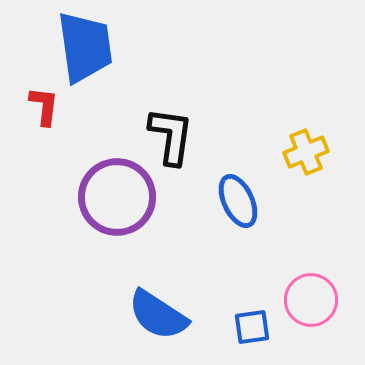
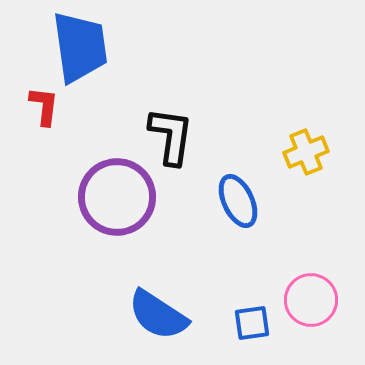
blue trapezoid: moved 5 px left
blue square: moved 4 px up
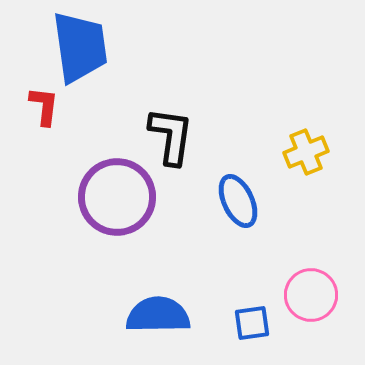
pink circle: moved 5 px up
blue semicircle: rotated 146 degrees clockwise
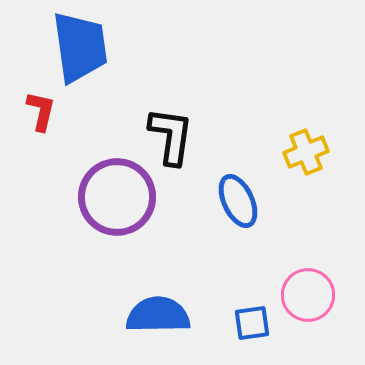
red L-shape: moved 3 px left, 5 px down; rotated 6 degrees clockwise
pink circle: moved 3 px left
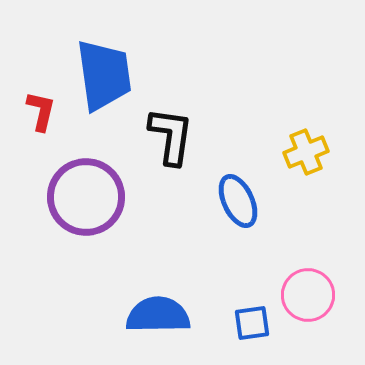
blue trapezoid: moved 24 px right, 28 px down
purple circle: moved 31 px left
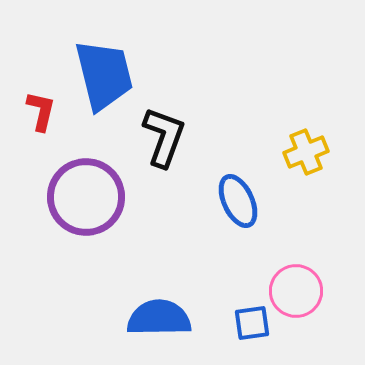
blue trapezoid: rotated 6 degrees counterclockwise
black L-shape: moved 7 px left, 1 px down; rotated 12 degrees clockwise
pink circle: moved 12 px left, 4 px up
blue semicircle: moved 1 px right, 3 px down
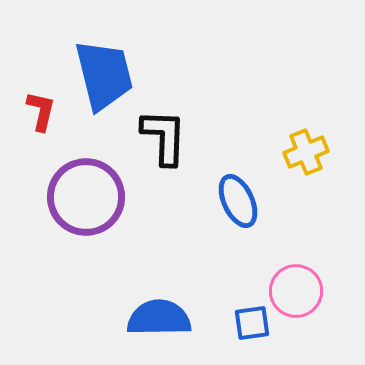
black L-shape: rotated 18 degrees counterclockwise
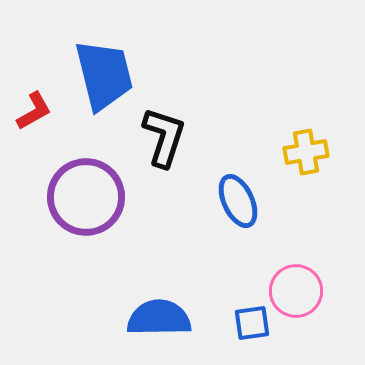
red L-shape: moved 7 px left; rotated 48 degrees clockwise
black L-shape: rotated 16 degrees clockwise
yellow cross: rotated 12 degrees clockwise
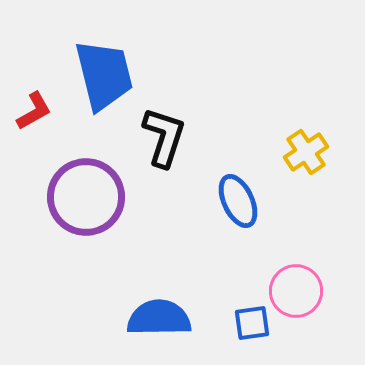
yellow cross: rotated 24 degrees counterclockwise
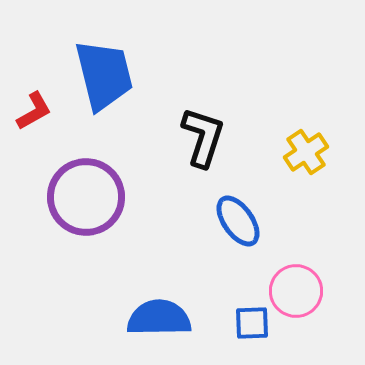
black L-shape: moved 39 px right
blue ellipse: moved 20 px down; rotated 10 degrees counterclockwise
blue square: rotated 6 degrees clockwise
